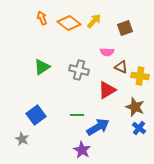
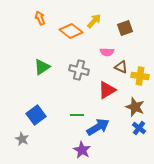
orange arrow: moved 2 px left
orange diamond: moved 2 px right, 8 px down
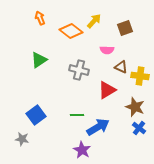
pink semicircle: moved 2 px up
green triangle: moved 3 px left, 7 px up
gray star: rotated 16 degrees counterclockwise
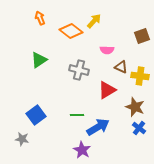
brown square: moved 17 px right, 8 px down
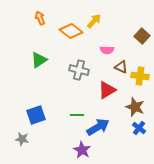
brown square: rotated 28 degrees counterclockwise
blue square: rotated 18 degrees clockwise
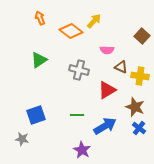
blue arrow: moved 7 px right, 1 px up
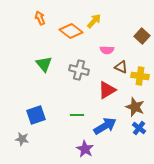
green triangle: moved 5 px right, 4 px down; rotated 36 degrees counterclockwise
purple star: moved 3 px right, 1 px up
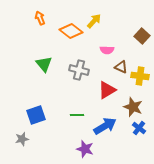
brown star: moved 2 px left
gray star: rotated 24 degrees counterclockwise
purple star: rotated 12 degrees counterclockwise
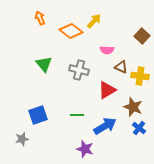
blue square: moved 2 px right
